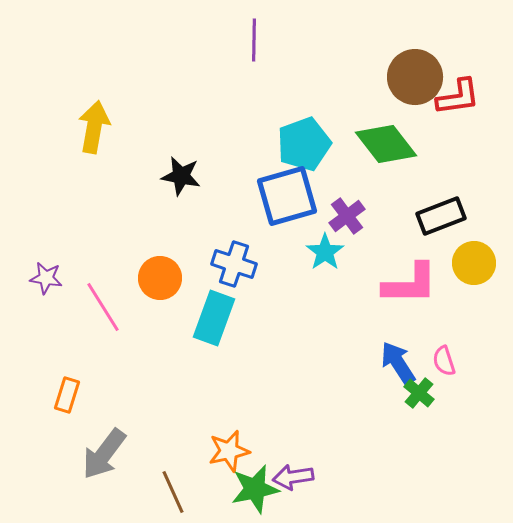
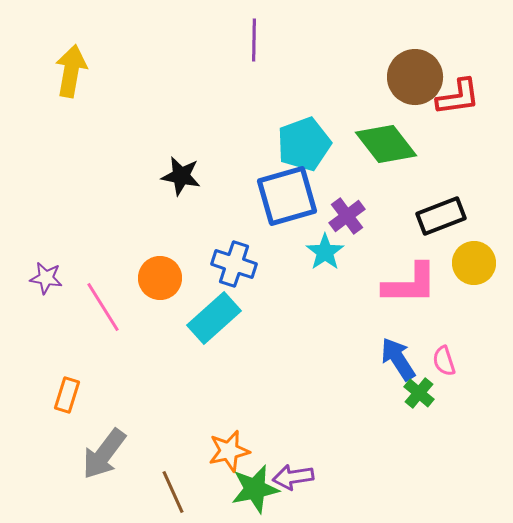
yellow arrow: moved 23 px left, 56 px up
cyan rectangle: rotated 28 degrees clockwise
blue arrow: moved 4 px up
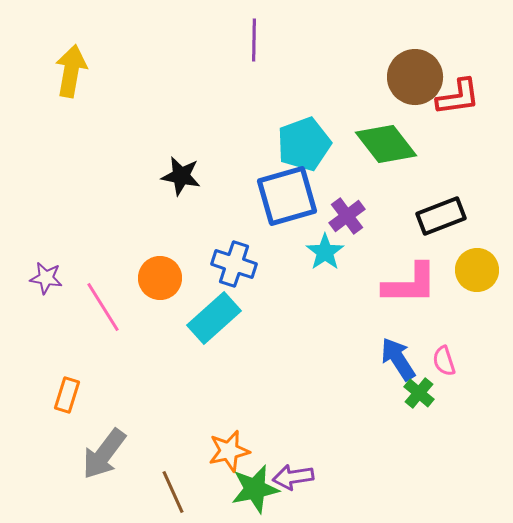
yellow circle: moved 3 px right, 7 px down
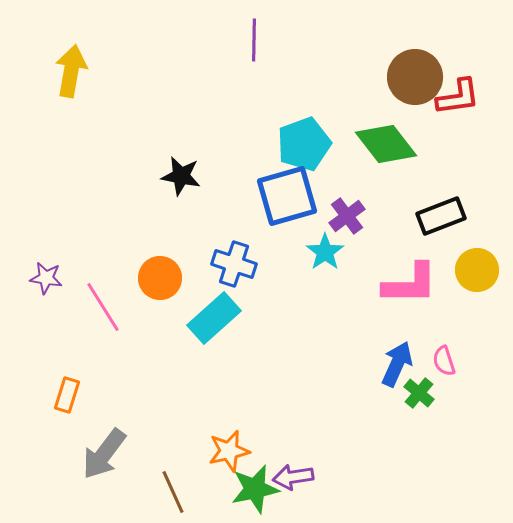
blue arrow: moved 1 px left, 5 px down; rotated 57 degrees clockwise
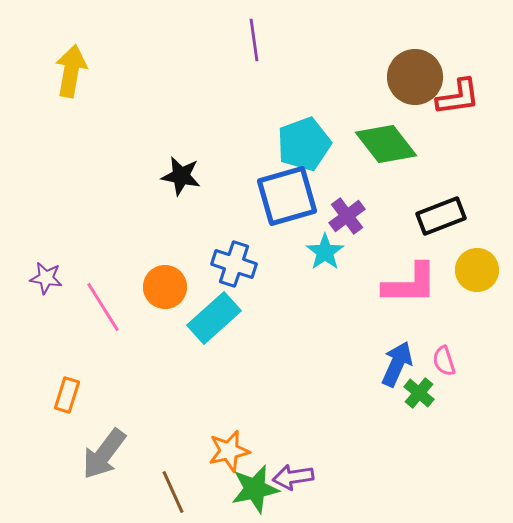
purple line: rotated 9 degrees counterclockwise
orange circle: moved 5 px right, 9 px down
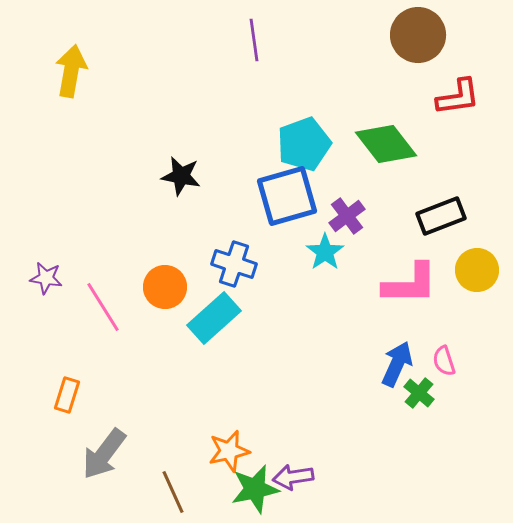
brown circle: moved 3 px right, 42 px up
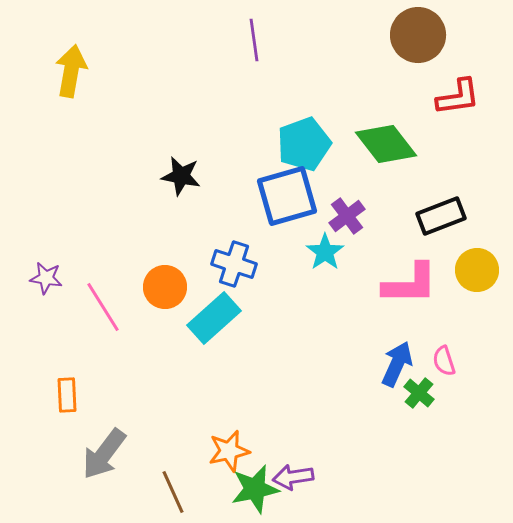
orange rectangle: rotated 20 degrees counterclockwise
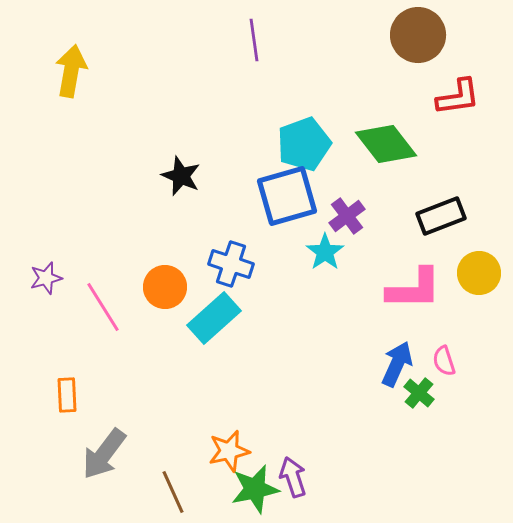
black star: rotated 12 degrees clockwise
blue cross: moved 3 px left
yellow circle: moved 2 px right, 3 px down
purple star: rotated 24 degrees counterclockwise
pink L-shape: moved 4 px right, 5 px down
purple arrow: rotated 81 degrees clockwise
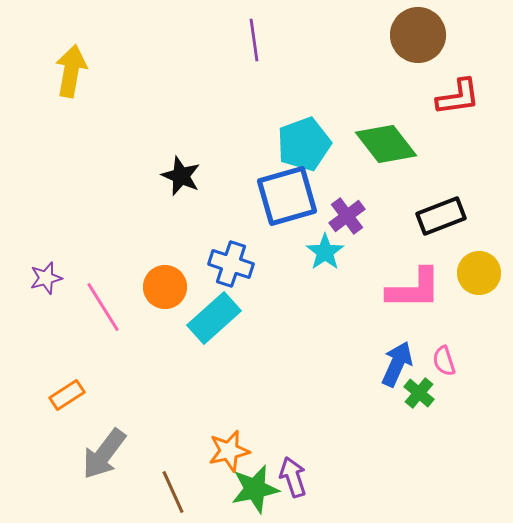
orange rectangle: rotated 60 degrees clockwise
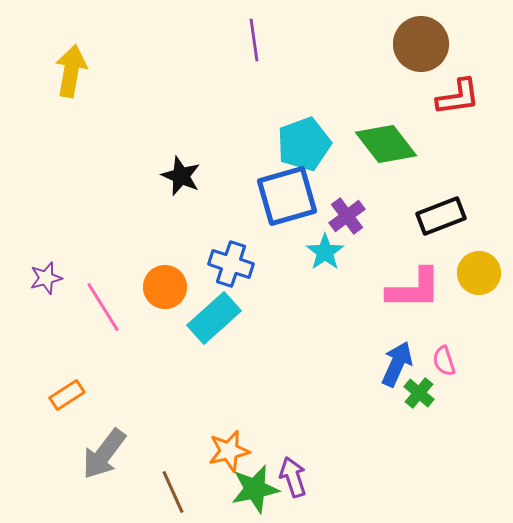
brown circle: moved 3 px right, 9 px down
